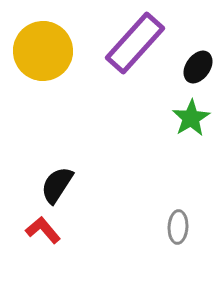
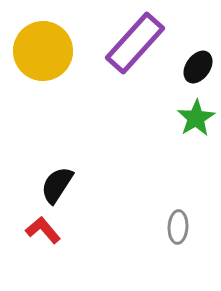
green star: moved 5 px right
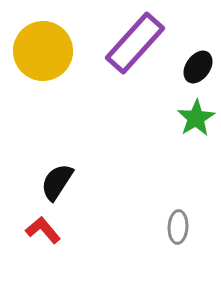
black semicircle: moved 3 px up
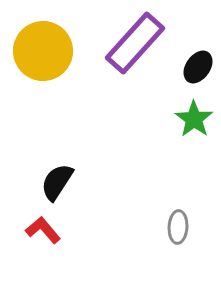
green star: moved 2 px left, 1 px down; rotated 6 degrees counterclockwise
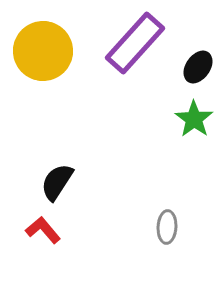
gray ellipse: moved 11 px left
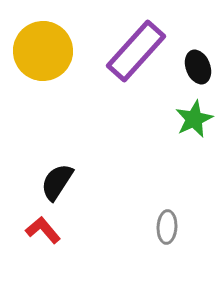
purple rectangle: moved 1 px right, 8 px down
black ellipse: rotated 56 degrees counterclockwise
green star: rotated 12 degrees clockwise
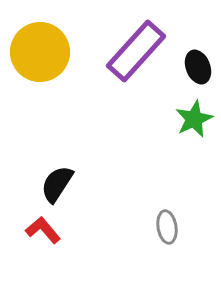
yellow circle: moved 3 px left, 1 px down
black semicircle: moved 2 px down
gray ellipse: rotated 12 degrees counterclockwise
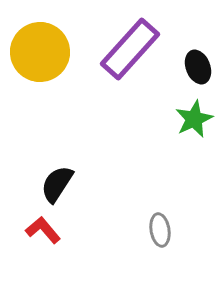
purple rectangle: moved 6 px left, 2 px up
gray ellipse: moved 7 px left, 3 px down
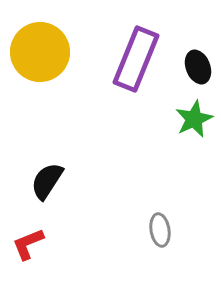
purple rectangle: moved 6 px right, 10 px down; rotated 20 degrees counterclockwise
black semicircle: moved 10 px left, 3 px up
red L-shape: moved 15 px left, 14 px down; rotated 72 degrees counterclockwise
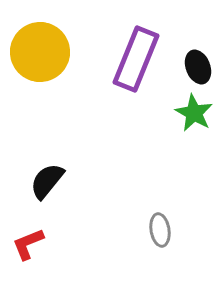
green star: moved 6 px up; rotated 18 degrees counterclockwise
black semicircle: rotated 6 degrees clockwise
